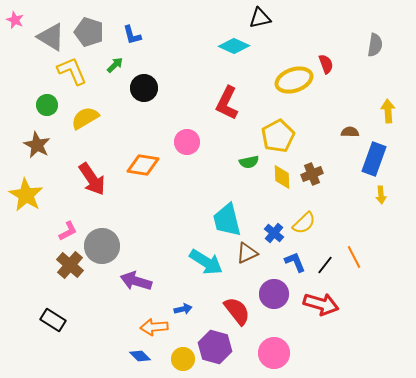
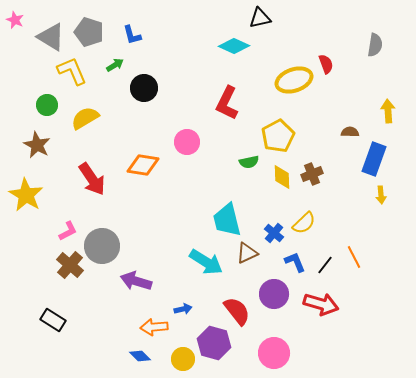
green arrow at (115, 65): rotated 12 degrees clockwise
purple hexagon at (215, 347): moved 1 px left, 4 px up
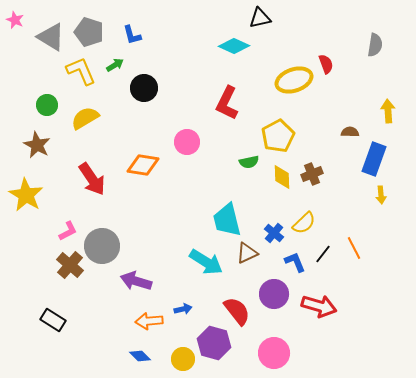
yellow L-shape at (72, 71): moved 9 px right
orange line at (354, 257): moved 9 px up
black line at (325, 265): moved 2 px left, 11 px up
red arrow at (321, 304): moved 2 px left, 2 px down
orange arrow at (154, 327): moved 5 px left, 6 px up
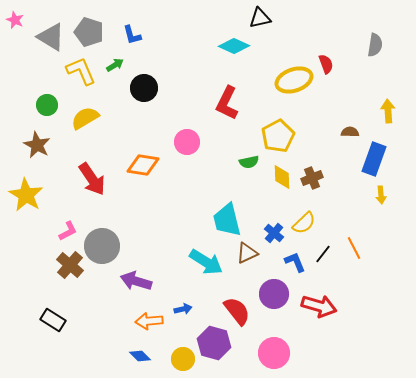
brown cross at (312, 174): moved 4 px down
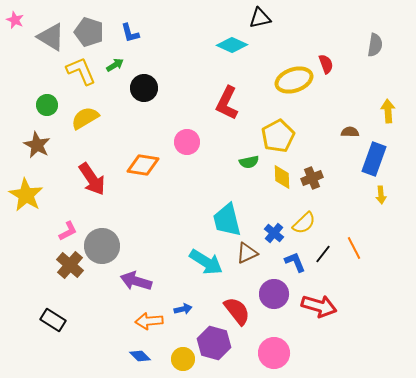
blue L-shape at (132, 35): moved 2 px left, 2 px up
cyan diamond at (234, 46): moved 2 px left, 1 px up
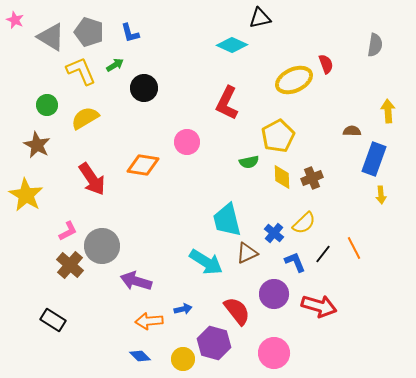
yellow ellipse at (294, 80): rotated 6 degrees counterclockwise
brown semicircle at (350, 132): moved 2 px right, 1 px up
